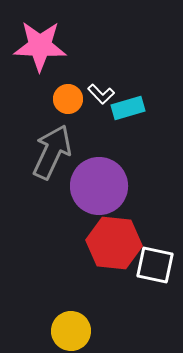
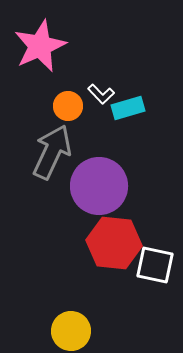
pink star: rotated 26 degrees counterclockwise
orange circle: moved 7 px down
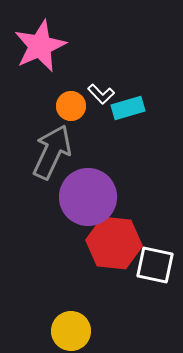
orange circle: moved 3 px right
purple circle: moved 11 px left, 11 px down
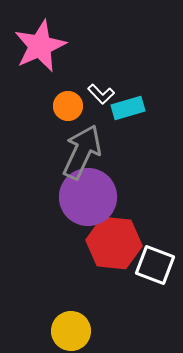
orange circle: moved 3 px left
gray arrow: moved 30 px right
white square: rotated 9 degrees clockwise
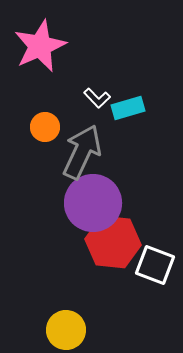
white L-shape: moved 4 px left, 4 px down
orange circle: moved 23 px left, 21 px down
purple circle: moved 5 px right, 6 px down
red hexagon: moved 1 px left, 1 px up
yellow circle: moved 5 px left, 1 px up
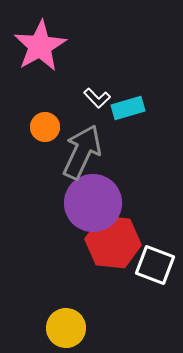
pink star: rotated 6 degrees counterclockwise
yellow circle: moved 2 px up
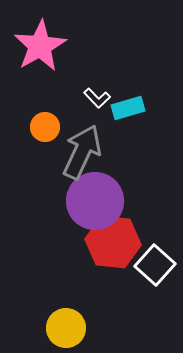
purple circle: moved 2 px right, 2 px up
white square: rotated 21 degrees clockwise
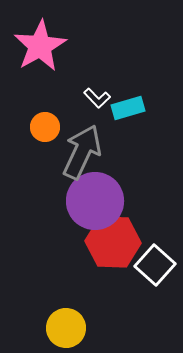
red hexagon: rotated 4 degrees counterclockwise
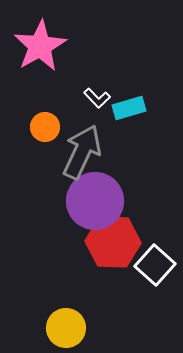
cyan rectangle: moved 1 px right
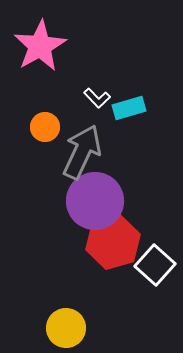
red hexagon: rotated 18 degrees counterclockwise
